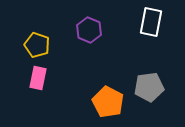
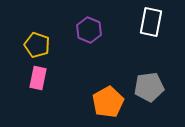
orange pentagon: rotated 16 degrees clockwise
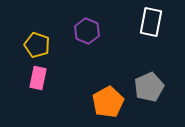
purple hexagon: moved 2 px left, 1 px down
gray pentagon: rotated 16 degrees counterclockwise
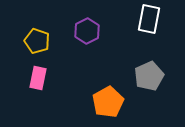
white rectangle: moved 2 px left, 3 px up
purple hexagon: rotated 10 degrees clockwise
yellow pentagon: moved 4 px up
gray pentagon: moved 11 px up
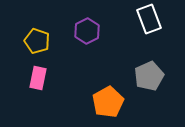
white rectangle: rotated 32 degrees counterclockwise
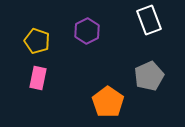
white rectangle: moved 1 px down
orange pentagon: rotated 8 degrees counterclockwise
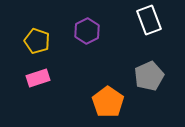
pink rectangle: rotated 60 degrees clockwise
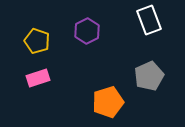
orange pentagon: rotated 20 degrees clockwise
